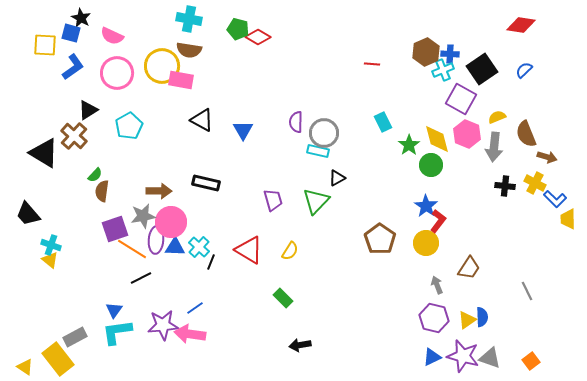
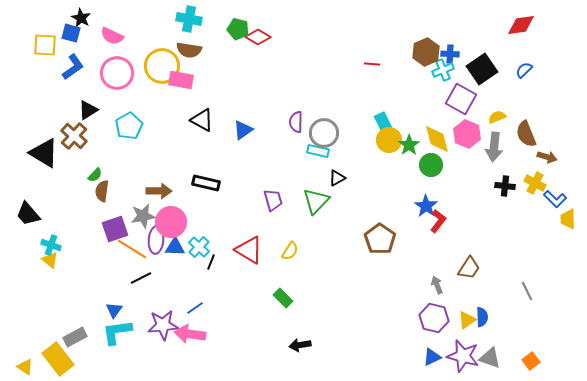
red diamond at (521, 25): rotated 16 degrees counterclockwise
blue triangle at (243, 130): rotated 25 degrees clockwise
yellow circle at (426, 243): moved 37 px left, 103 px up
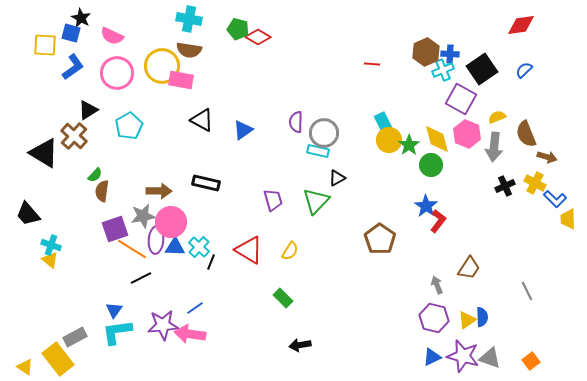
black cross at (505, 186): rotated 30 degrees counterclockwise
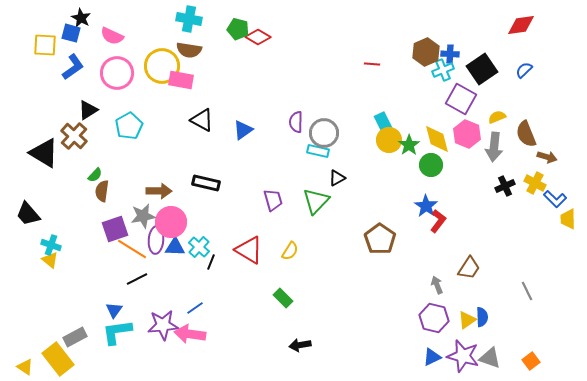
black line at (141, 278): moved 4 px left, 1 px down
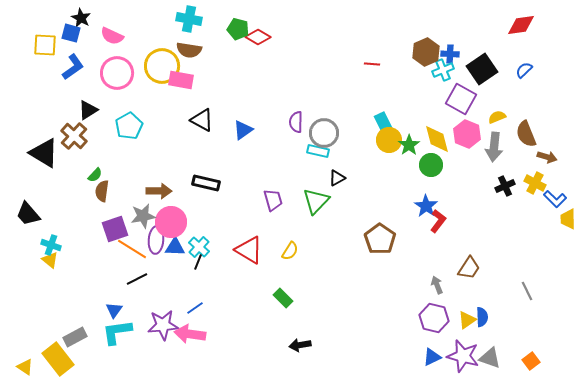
black line at (211, 262): moved 13 px left
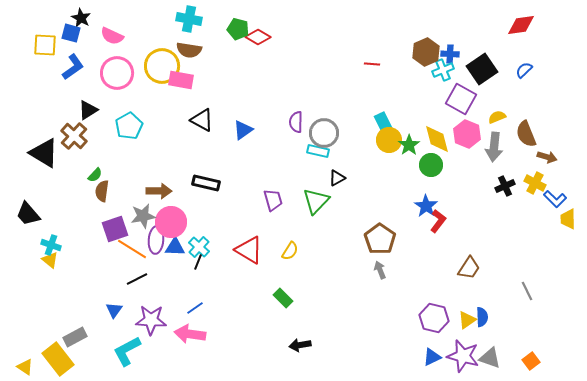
gray arrow at (437, 285): moved 57 px left, 15 px up
purple star at (163, 325): moved 12 px left, 5 px up; rotated 8 degrees clockwise
cyan L-shape at (117, 332): moved 10 px right, 19 px down; rotated 20 degrees counterclockwise
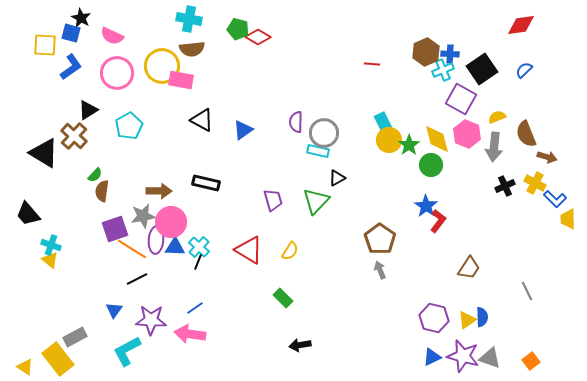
brown semicircle at (189, 50): moved 3 px right, 1 px up; rotated 15 degrees counterclockwise
blue L-shape at (73, 67): moved 2 px left
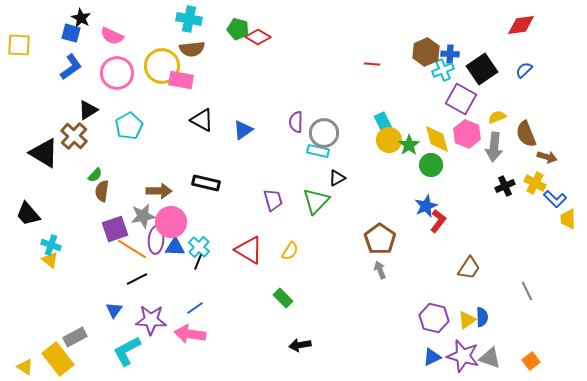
yellow square at (45, 45): moved 26 px left
blue star at (426, 206): rotated 15 degrees clockwise
